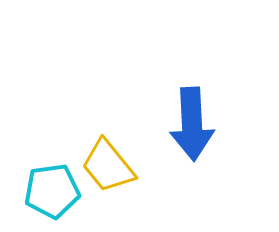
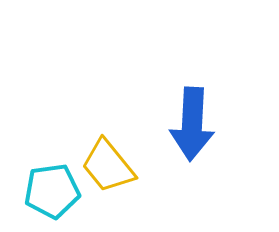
blue arrow: rotated 6 degrees clockwise
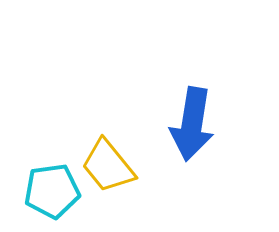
blue arrow: rotated 6 degrees clockwise
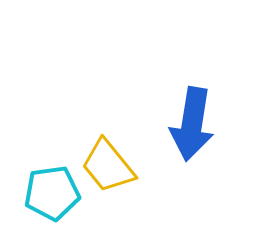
cyan pentagon: moved 2 px down
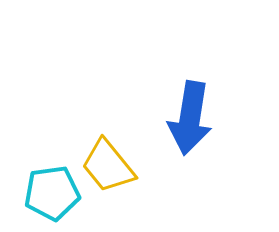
blue arrow: moved 2 px left, 6 px up
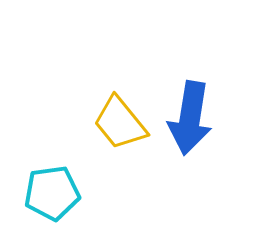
yellow trapezoid: moved 12 px right, 43 px up
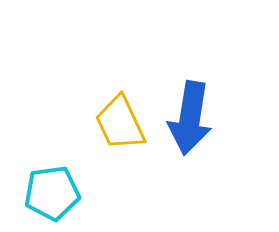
yellow trapezoid: rotated 14 degrees clockwise
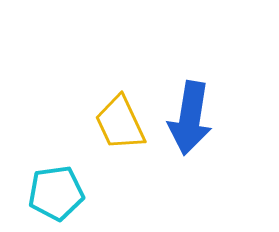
cyan pentagon: moved 4 px right
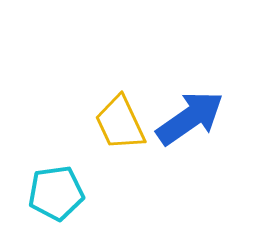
blue arrow: rotated 134 degrees counterclockwise
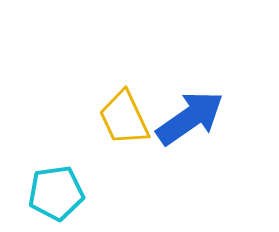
yellow trapezoid: moved 4 px right, 5 px up
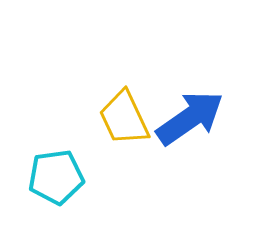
cyan pentagon: moved 16 px up
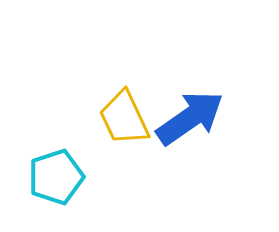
cyan pentagon: rotated 10 degrees counterclockwise
